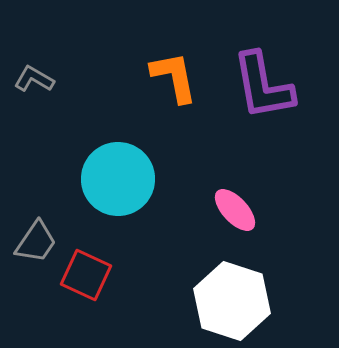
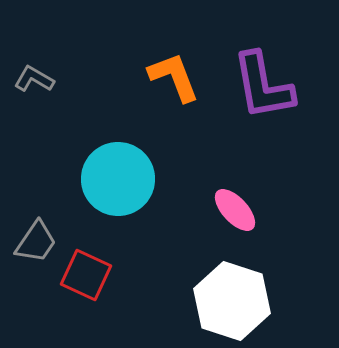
orange L-shape: rotated 10 degrees counterclockwise
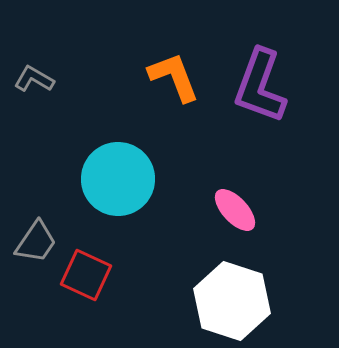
purple L-shape: moved 3 px left; rotated 30 degrees clockwise
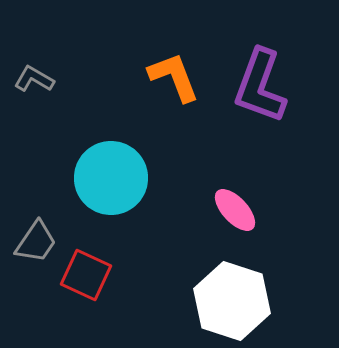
cyan circle: moved 7 px left, 1 px up
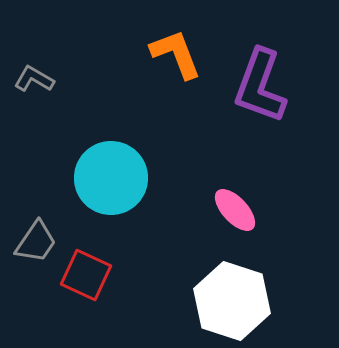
orange L-shape: moved 2 px right, 23 px up
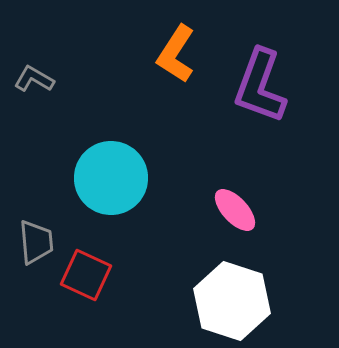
orange L-shape: rotated 126 degrees counterclockwise
gray trapezoid: rotated 39 degrees counterclockwise
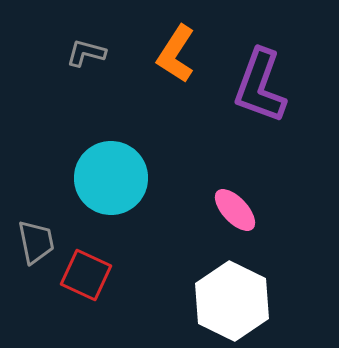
gray L-shape: moved 52 px right, 26 px up; rotated 15 degrees counterclockwise
gray trapezoid: rotated 6 degrees counterclockwise
white hexagon: rotated 8 degrees clockwise
